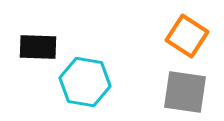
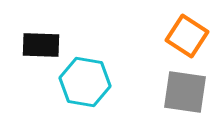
black rectangle: moved 3 px right, 2 px up
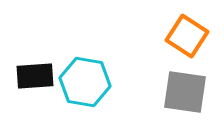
black rectangle: moved 6 px left, 31 px down; rotated 6 degrees counterclockwise
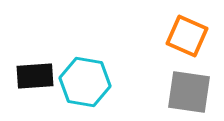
orange square: rotated 9 degrees counterclockwise
gray square: moved 4 px right
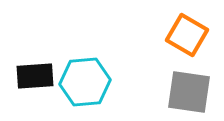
orange square: moved 1 px up; rotated 6 degrees clockwise
cyan hexagon: rotated 15 degrees counterclockwise
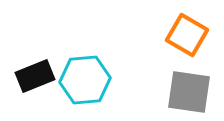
black rectangle: rotated 18 degrees counterclockwise
cyan hexagon: moved 2 px up
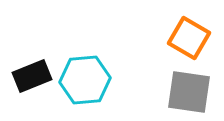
orange square: moved 2 px right, 3 px down
black rectangle: moved 3 px left
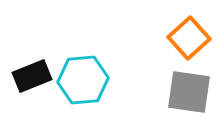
orange square: rotated 18 degrees clockwise
cyan hexagon: moved 2 px left
